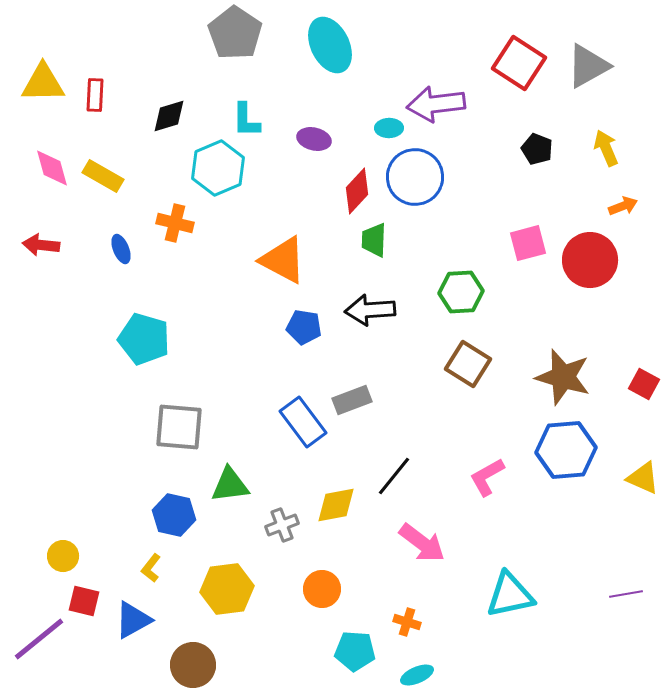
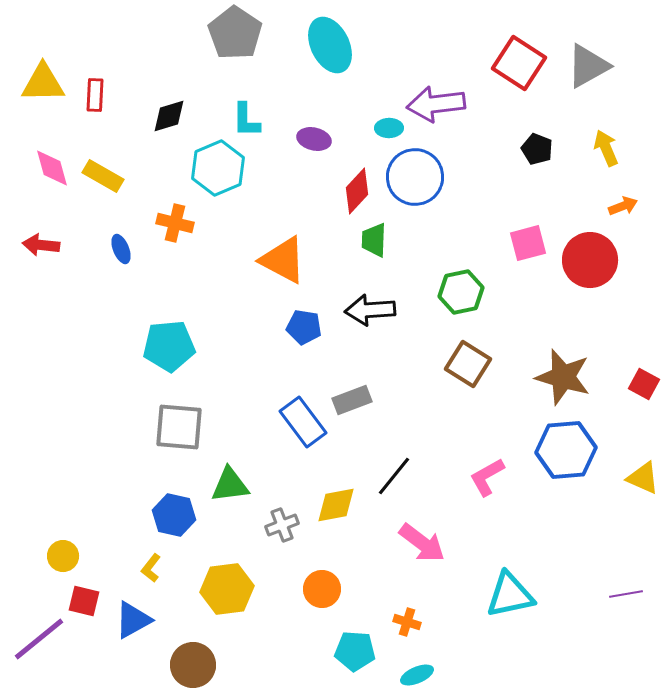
green hexagon at (461, 292): rotated 9 degrees counterclockwise
cyan pentagon at (144, 339): moved 25 px right, 7 px down; rotated 21 degrees counterclockwise
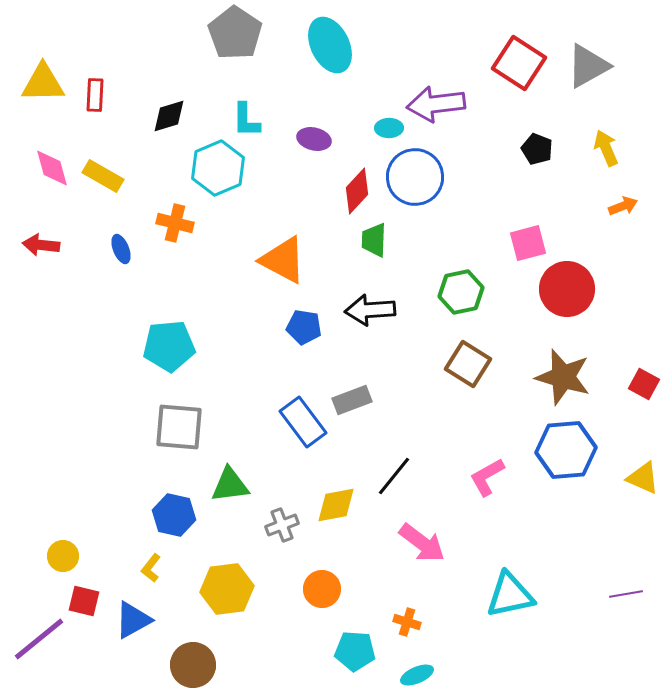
red circle at (590, 260): moved 23 px left, 29 px down
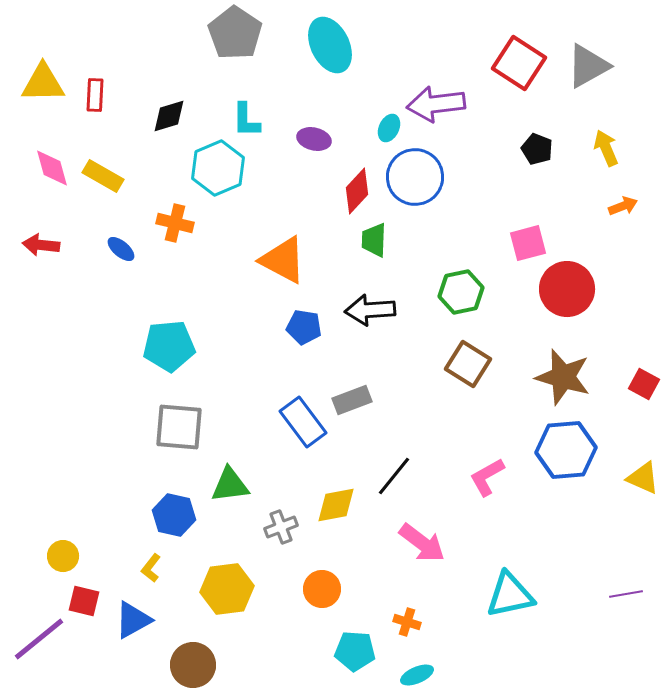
cyan ellipse at (389, 128): rotated 64 degrees counterclockwise
blue ellipse at (121, 249): rotated 28 degrees counterclockwise
gray cross at (282, 525): moved 1 px left, 2 px down
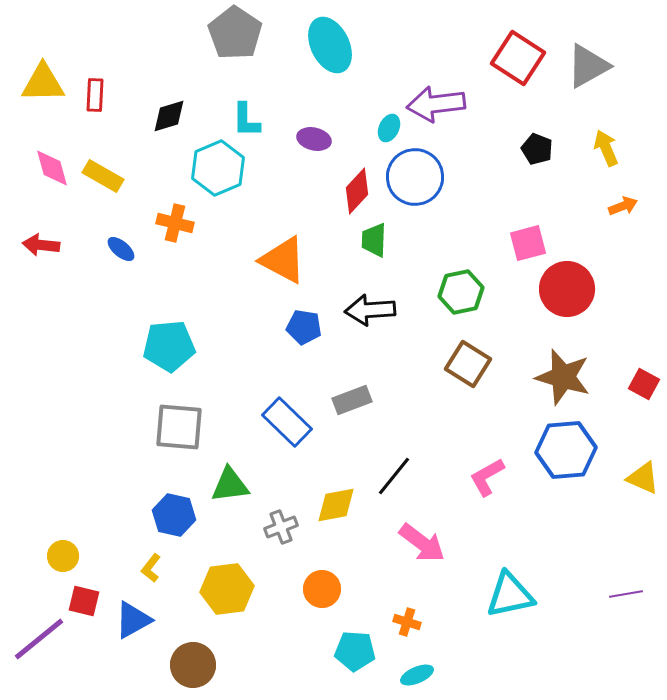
red square at (519, 63): moved 1 px left, 5 px up
blue rectangle at (303, 422): moved 16 px left; rotated 9 degrees counterclockwise
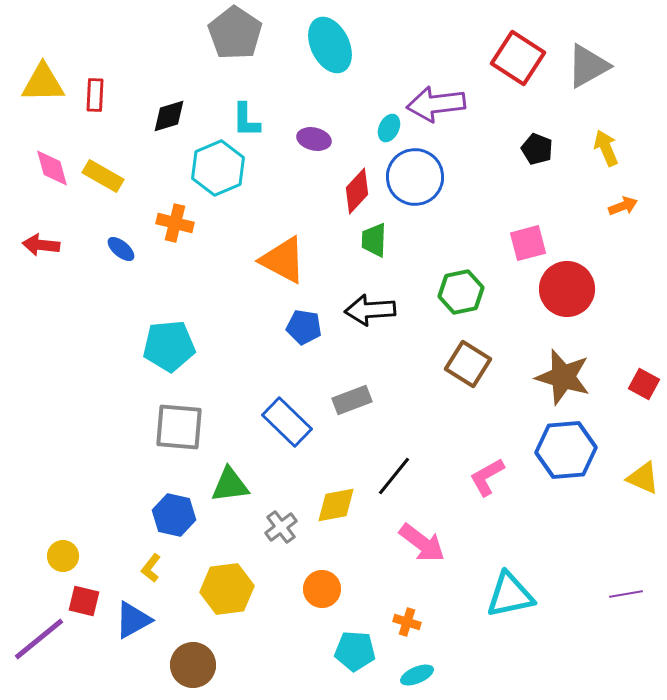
gray cross at (281, 527): rotated 16 degrees counterclockwise
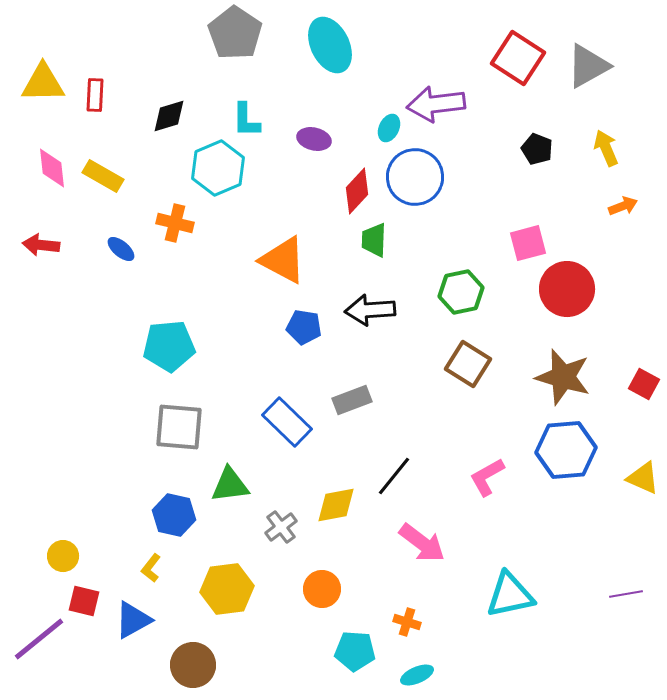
pink diamond at (52, 168): rotated 9 degrees clockwise
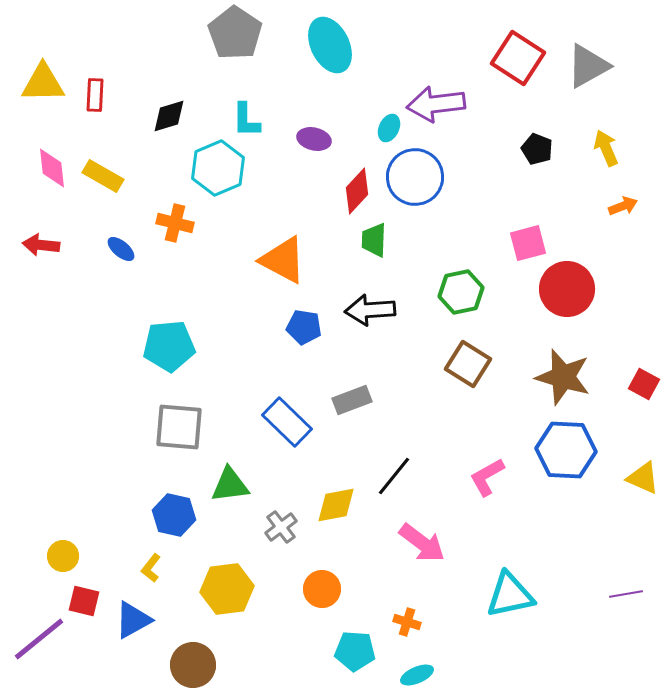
blue hexagon at (566, 450): rotated 8 degrees clockwise
